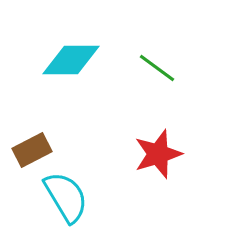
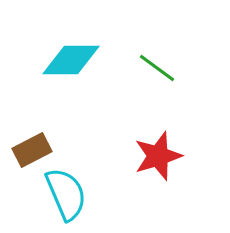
red star: moved 2 px down
cyan semicircle: moved 3 px up; rotated 8 degrees clockwise
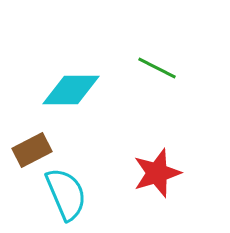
cyan diamond: moved 30 px down
green line: rotated 9 degrees counterclockwise
red star: moved 1 px left, 17 px down
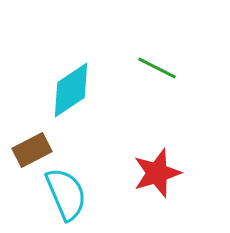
cyan diamond: rotated 34 degrees counterclockwise
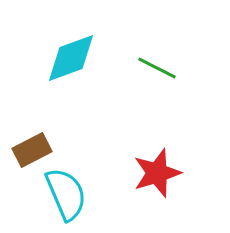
cyan diamond: moved 32 px up; rotated 14 degrees clockwise
